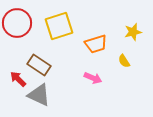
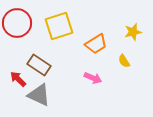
orange trapezoid: rotated 15 degrees counterclockwise
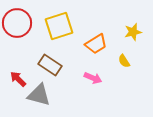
brown rectangle: moved 11 px right
gray triangle: rotated 10 degrees counterclockwise
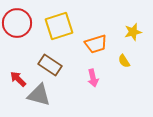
orange trapezoid: rotated 15 degrees clockwise
pink arrow: rotated 54 degrees clockwise
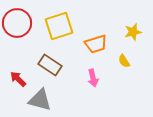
gray triangle: moved 1 px right, 5 px down
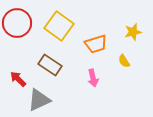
yellow square: rotated 36 degrees counterclockwise
gray triangle: moved 1 px left; rotated 40 degrees counterclockwise
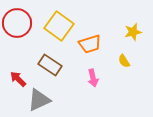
orange trapezoid: moved 6 px left
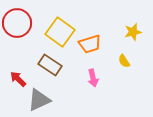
yellow square: moved 1 px right, 6 px down
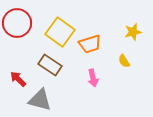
gray triangle: moved 1 px right; rotated 40 degrees clockwise
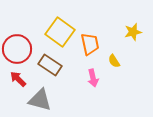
red circle: moved 26 px down
orange trapezoid: rotated 85 degrees counterclockwise
yellow semicircle: moved 10 px left
